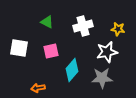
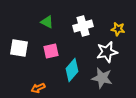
gray star: rotated 15 degrees clockwise
orange arrow: rotated 16 degrees counterclockwise
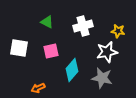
yellow star: moved 2 px down
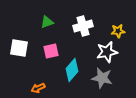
green triangle: rotated 48 degrees counterclockwise
yellow star: rotated 16 degrees counterclockwise
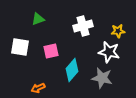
green triangle: moved 9 px left, 3 px up
white square: moved 1 px right, 1 px up
white star: moved 2 px right; rotated 25 degrees clockwise
